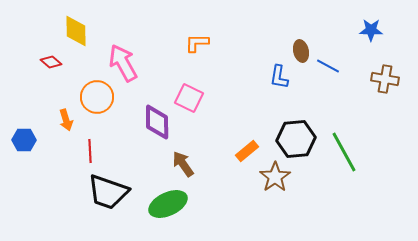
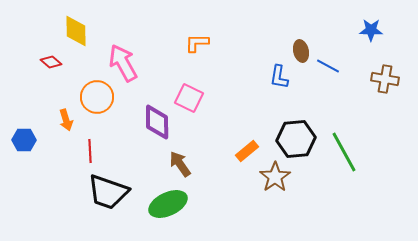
brown arrow: moved 3 px left
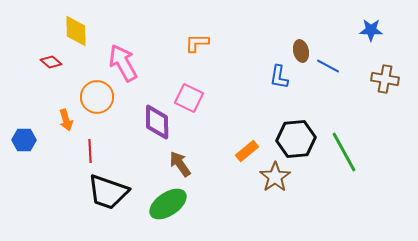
green ellipse: rotated 9 degrees counterclockwise
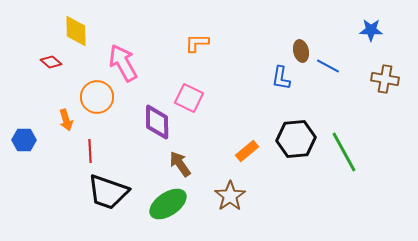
blue L-shape: moved 2 px right, 1 px down
brown star: moved 45 px left, 19 px down
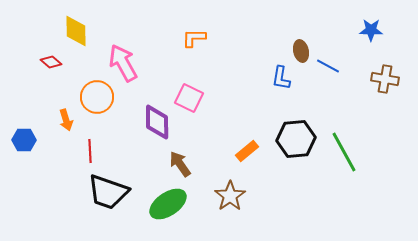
orange L-shape: moved 3 px left, 5 px up
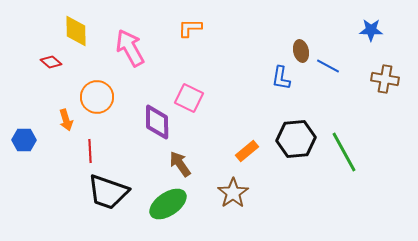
orange L-shape: moved 4 px left, 10 px up
pink arrow: moved 7 px right, 15 px up
brown star: moved 3 px right, 3 px up
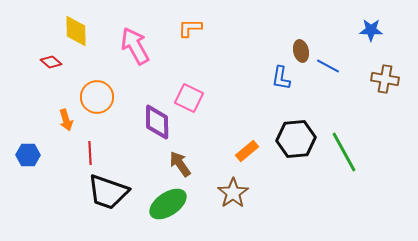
pink arrow: moved 5 px right, 2 px up
blue hexagon: moved 4 px right, 15 px down
red line: moved 2 px down
